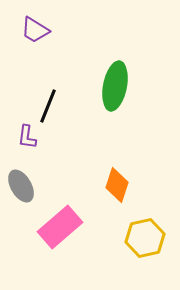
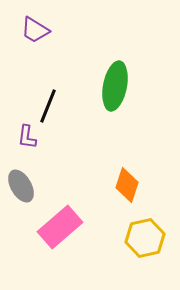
orange diamond: moved 10 px right
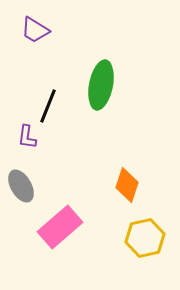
green ellipse: moved 14 px left, 1 px up
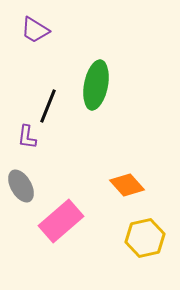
green ellipse: moved 5 px left
orange diamond: rotated 60 degrees counterclockwise
pink rectangle: moved 1 px right, 6 px up
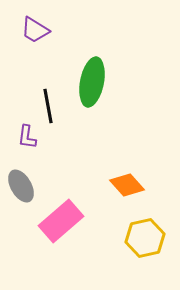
green ellipse: moved 4 px left, 3 px up
black line: rotated 32 degrees counterclockwise
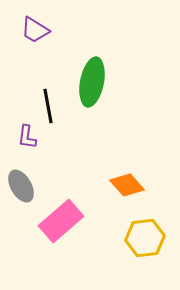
yellow hexagon: rotated 6 degrees clockwise
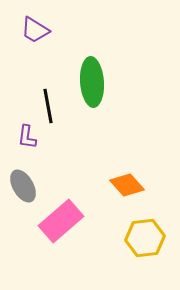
green ellipse: rotated 15 degrees counterclockwise
gray ellipse: moved 2 px right
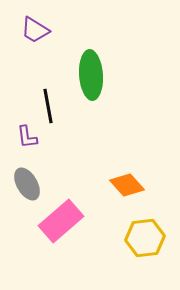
green ellipse: moved 1 px left, 7 px up
purple L-shape: rotated 15 degrees counterclockwise
gray ellipse: moved 4 px right, 2 px up
